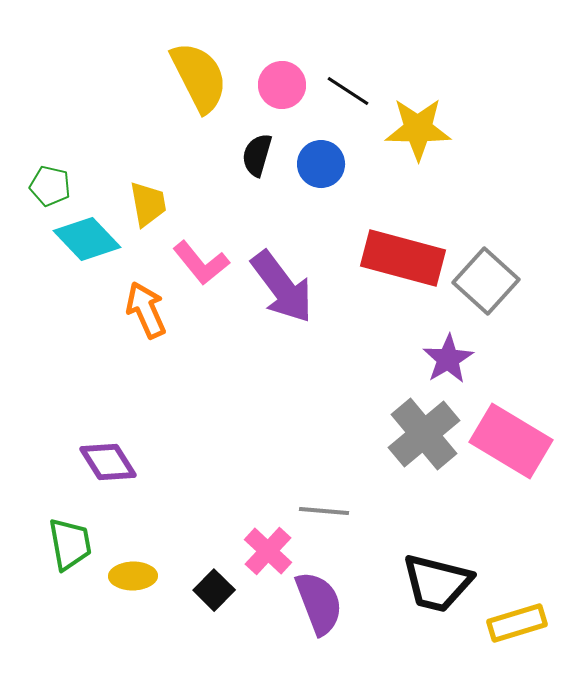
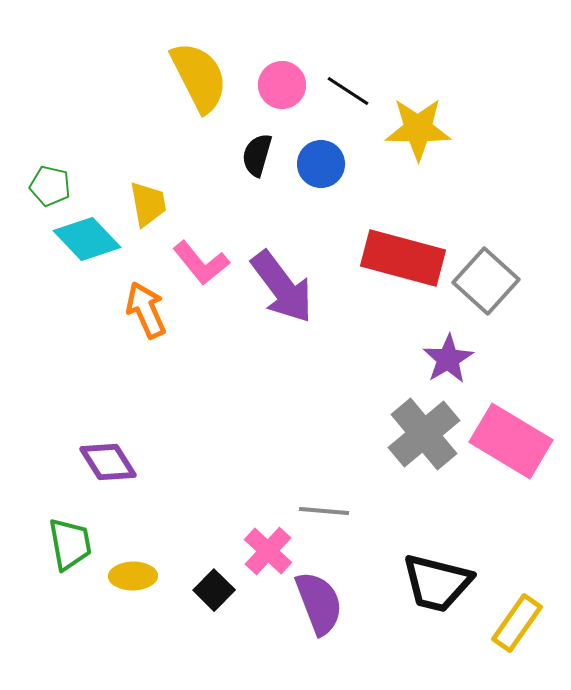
yellow rectangle: rotated 38 degrees counterclockwise
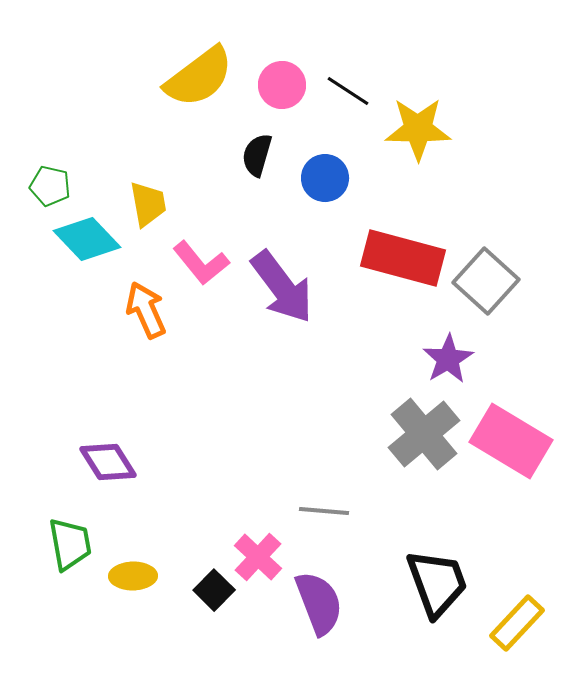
yellow semicircle: rotated 80 degrees clockwise
blue circle: moved 4 px right, 14 px down
pink cross: moved 10 px left, 6 px down
black trapezoid: rotated 124 degrees counterclockwise
yellow rectangle: rotated 8 degrees clockwise
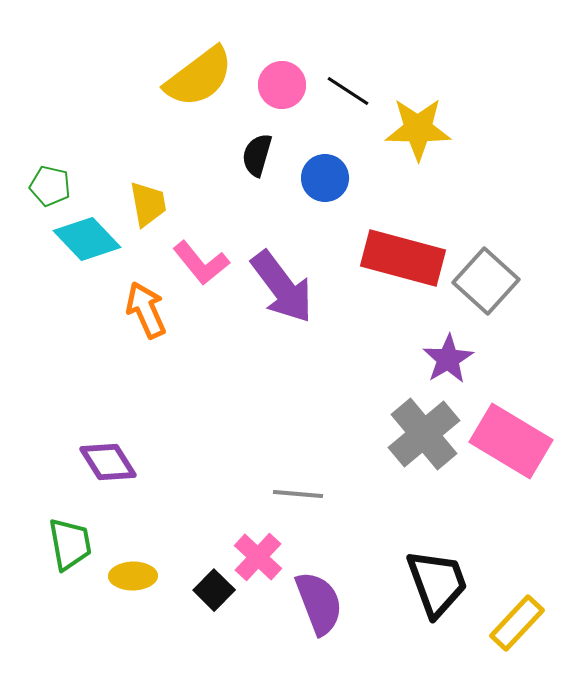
gray line: moved 26 px left, 17 px up
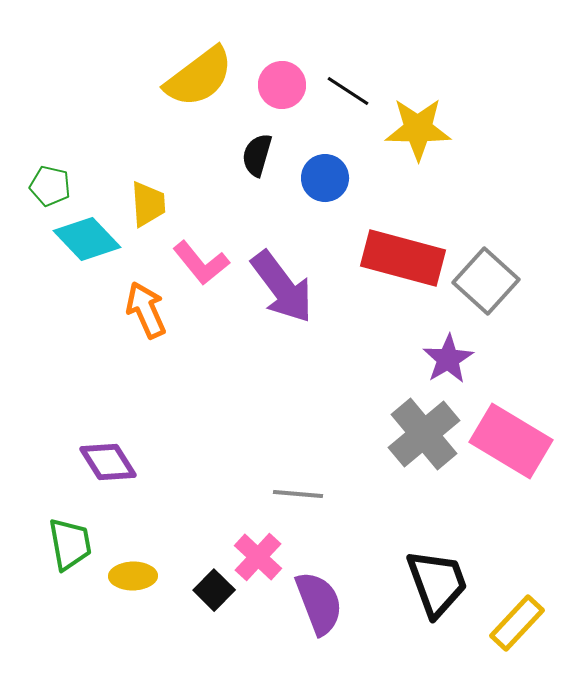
yellow trapezoid: rotated 6 degrees clockwise
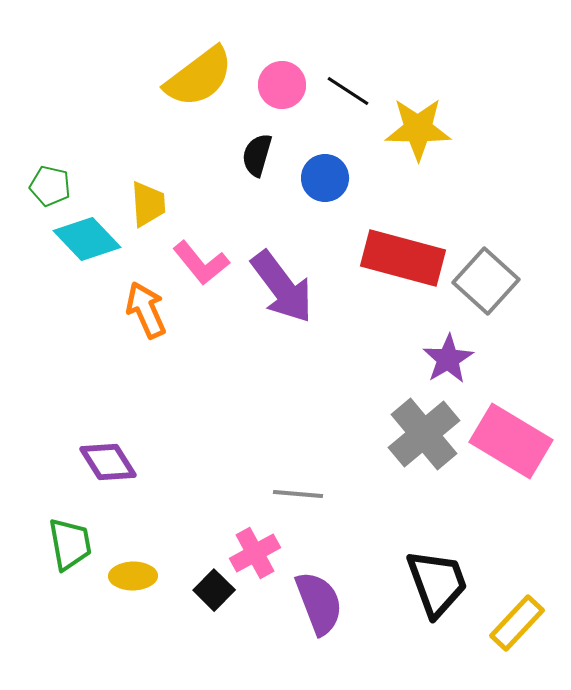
pink cross: moved 3 px left, 4 px up; rotated 18 degrees clockwise
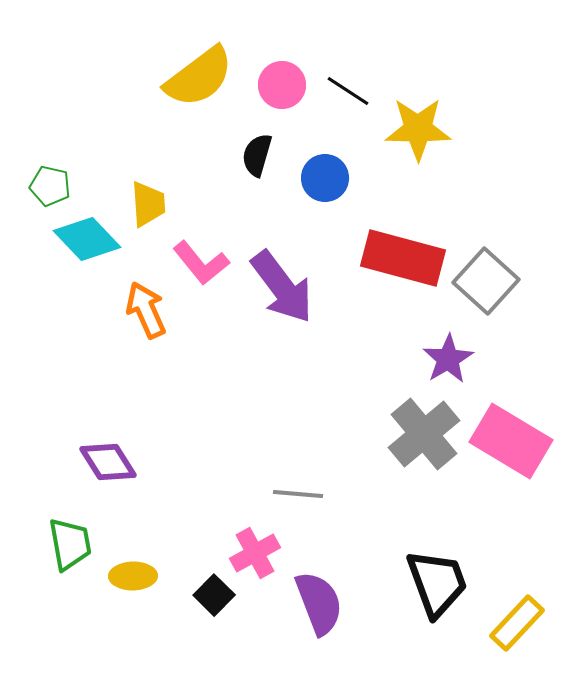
black square: moved 5 px down
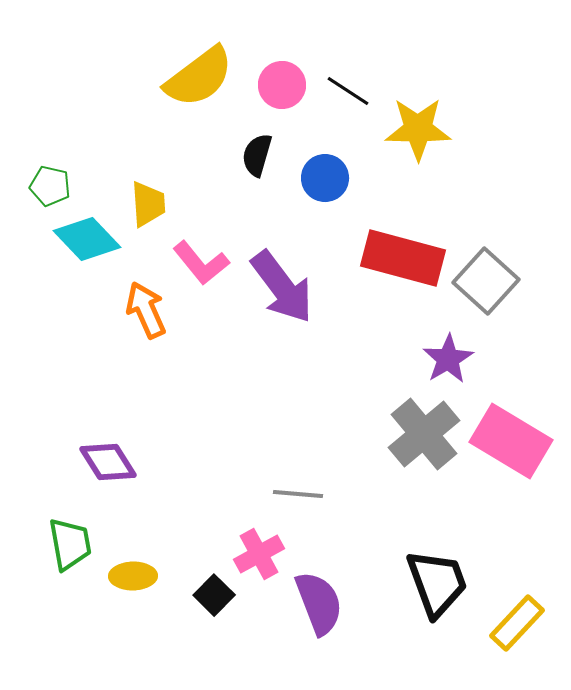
pink cross: moved 4 px right, 1 px down
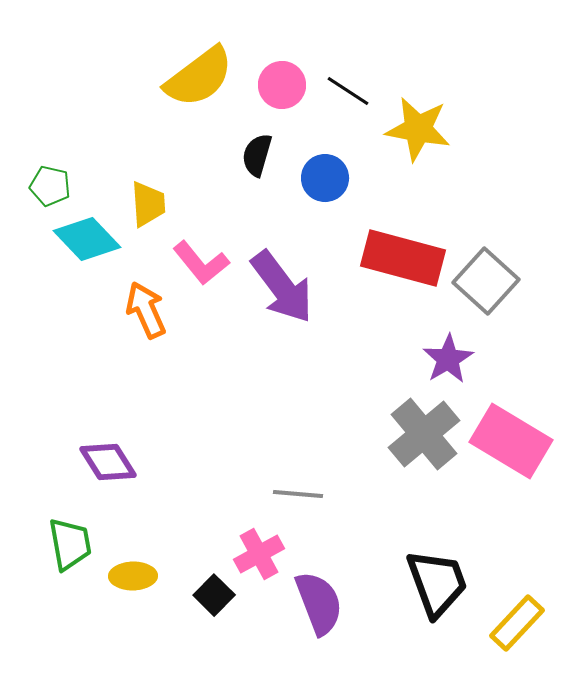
yellow star: rotated 10 degrees clockwise
